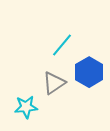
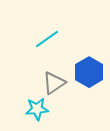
cyan line: moved 15 px left, 6 px up; rotated 15 degrees clockwise
cyan star: moved 11 px right, 2 px down
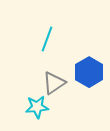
cyan line: rotated 35 degrees counterclockwise
cyan star: moved 2 px up
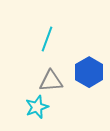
gray triangle: moved 3 px left, 2 px up; rotated 30 degrees clockwise
cyan star: rotated 15 degrees counterclockwise
